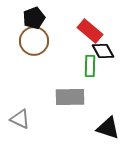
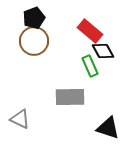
green rectangle: rotated 25 degrees counterclockwise
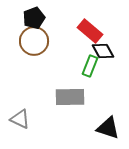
green rectangle: rotated 45 degrees clockwise
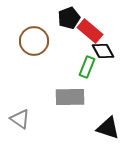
black pentagon: moved 35 px right
green rectangle: moved 3 px left, 1 px down
gray triangle: rotated 10 degrees clockwise
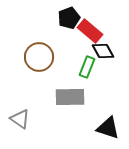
brown circle: moved 5 px right, 16 px down
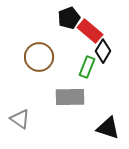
black diamond: rotated 60 degrees clockwise
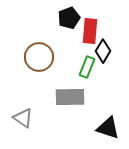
red rectangle: rotated 55 degrees clockwise
gray triangle: moved 3 px right, 1 px up
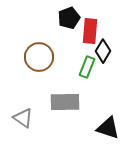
gray rectangle: moved 5 px left, 5 px down
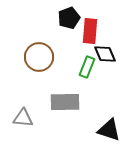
black diamond: moved 2 px right, 3 px down; rotated 55 degrees counterclockwise
gray triangle: rotated 30 degrees counterclockwise
black triangle: moved 1 px right, 2 px down
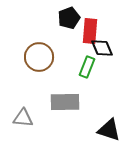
black diamond: moved 3 px left, 6 px up
